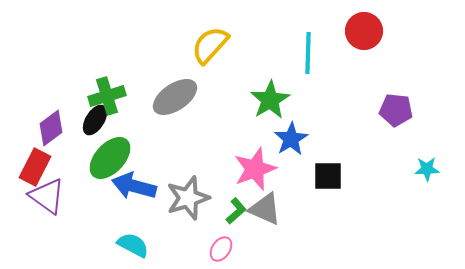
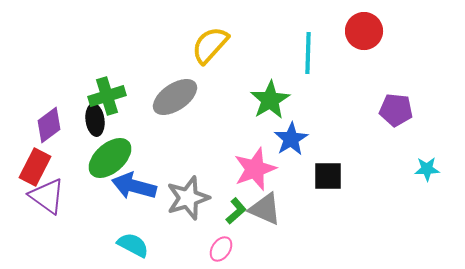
black ellipse: rotated 40 degrees counterclockwise
purple diamond: moved 2 px left, 3 px up
green ellipse: rotated 6 degrees clockwise
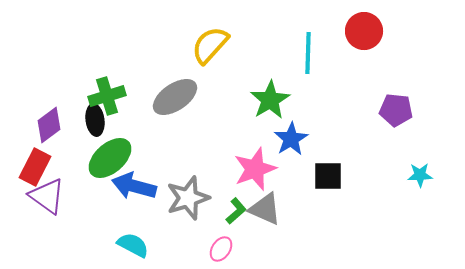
cyan star: moved 7 px left, 6 px down
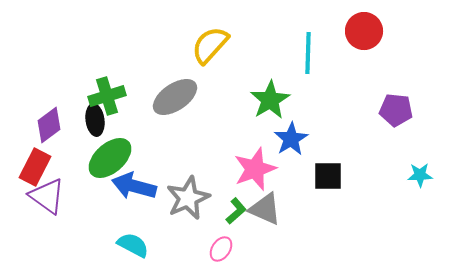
gray star: rotated 6 degrees counterclockwise
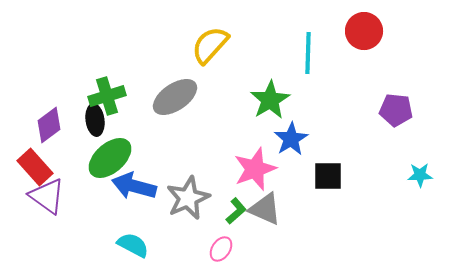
red rectangle: rotated 69 degrees counterclockwise
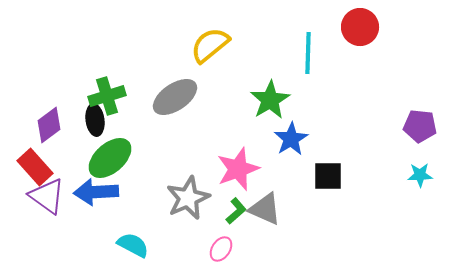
red circle: moved 4 px left, 4 px up
yellow semicircle: rotated 9 degrees clockwise
purple pentagon: moved 24 px right, 16 px down
pink star: moved 17 px left
blue arrow: moved 38 px left, 6 px down; rotated 18 degrees counterclockwise
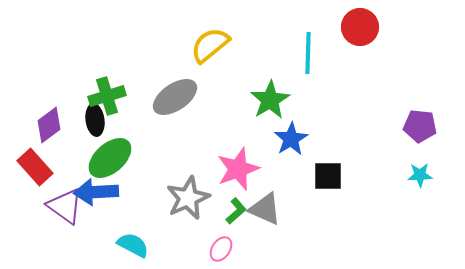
purple triangle: moved 18 px right, 10 px down
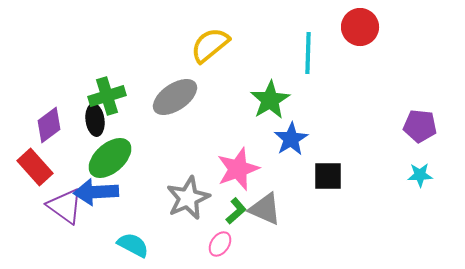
pink ellipse: moved 1 px left, 5 px up
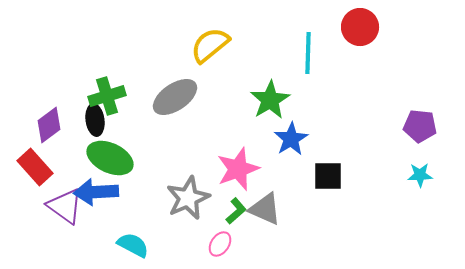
green ellipse: rotated 66 degrees clockwise
